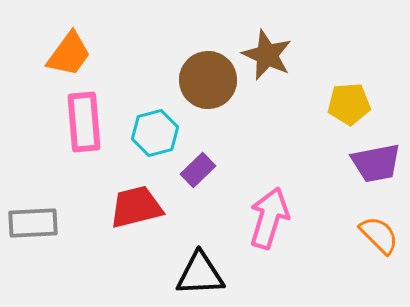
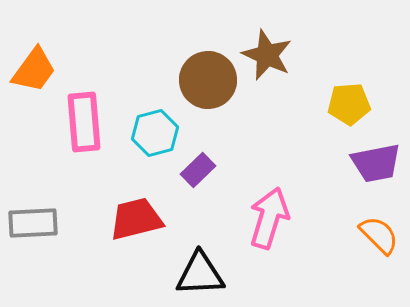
orange trapezoid: moved 35 px left, 16 px down
red trapezoid: moved 12 px down
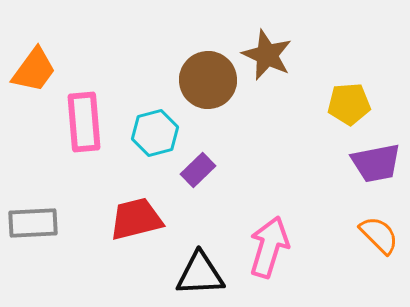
pink arrow: moved 29 px down
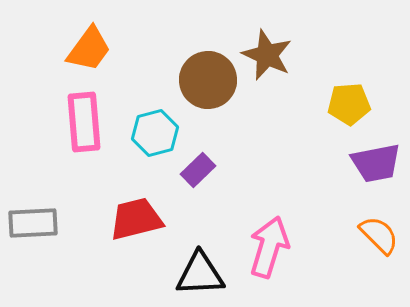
orange trapezoid: moved 55 px right, 21 px up
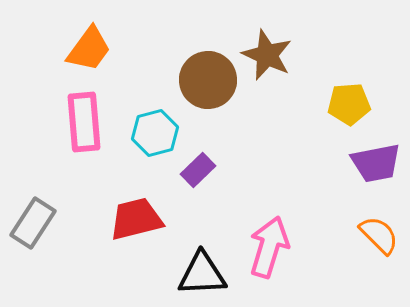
gray rectangle: rotated 54 degrees counterclockwise
black triangle: moved 2 px right
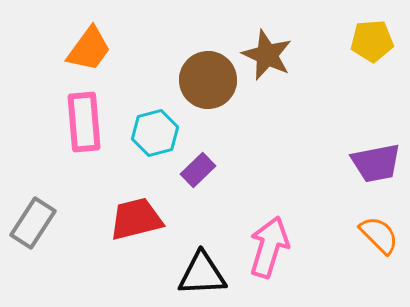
yellow pentagon: moved 23 px right, 63 px up
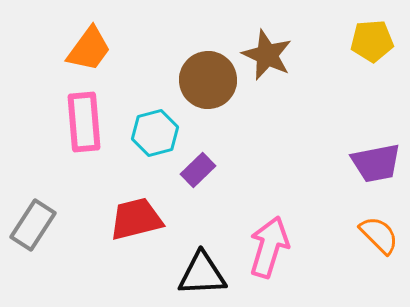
gray rectangle: moved 2 px down
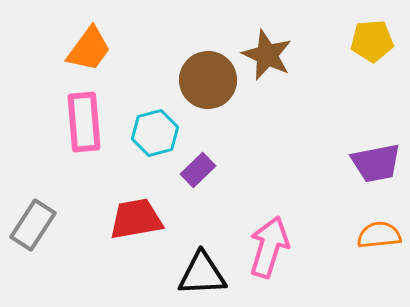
red trapezoid: rotated 4 degrees clockwise
orange semicircle: rotated 51 degrees counterclockwise
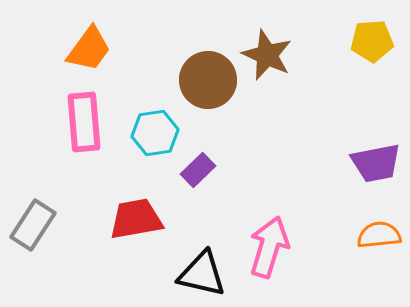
cyan hexagon: rotated 6 degrees clockwise
black triangle: rotated 16 degrees clockwise
